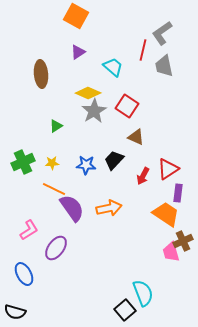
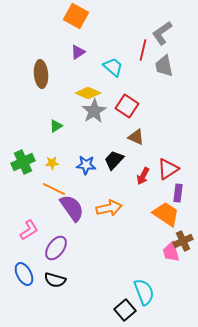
cyan semicircle: moved 1 px right, 1 px up
black semicircle: moved 40 px right, 32 px up
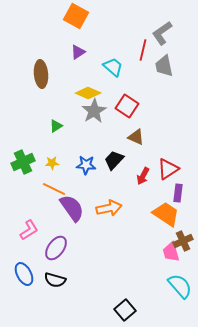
cyan semicircle: moved 36 px right, 6 px up; rotated 20 degrees counterclockwise
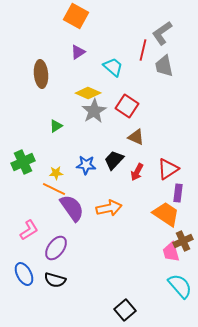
yellow star: moved 4 px right, 10 px down
red arrow: moved 6 px left, 4 px up
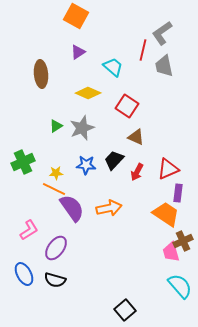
gray star: moved 12 px left, 17 px down; rotated 10 degrees clockwise
red triangle: rotated 10 degrees clockwise
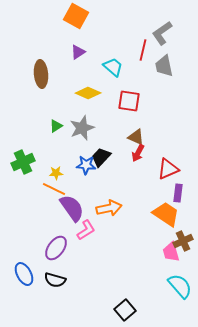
red square: moved 2 px right, 5 px up; rotated 25 degrees counterclockwise
black trapezoid: moved 13 px left, 3 px up
red arrow: moved 1 px right, 19 px up
pink L-shape: moved 57 px right
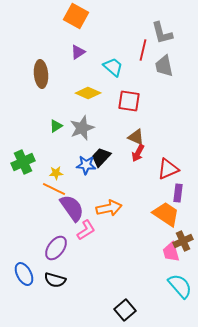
gray L-shape: rotated 70 degrees counterclockwise
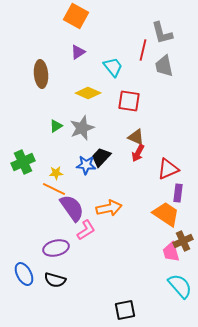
cyan trapezoid: rotated 10 degrees clockwise
purple ellipse: rotated 40 degrees clockwise
black square: rotated 30 degrees clockwise
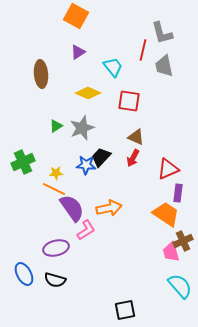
red arrow: moved 5 px left, 5 px down
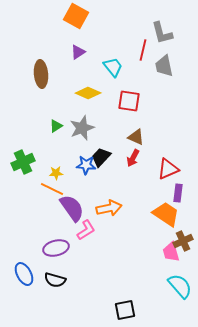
orange line: moved 2 px left
